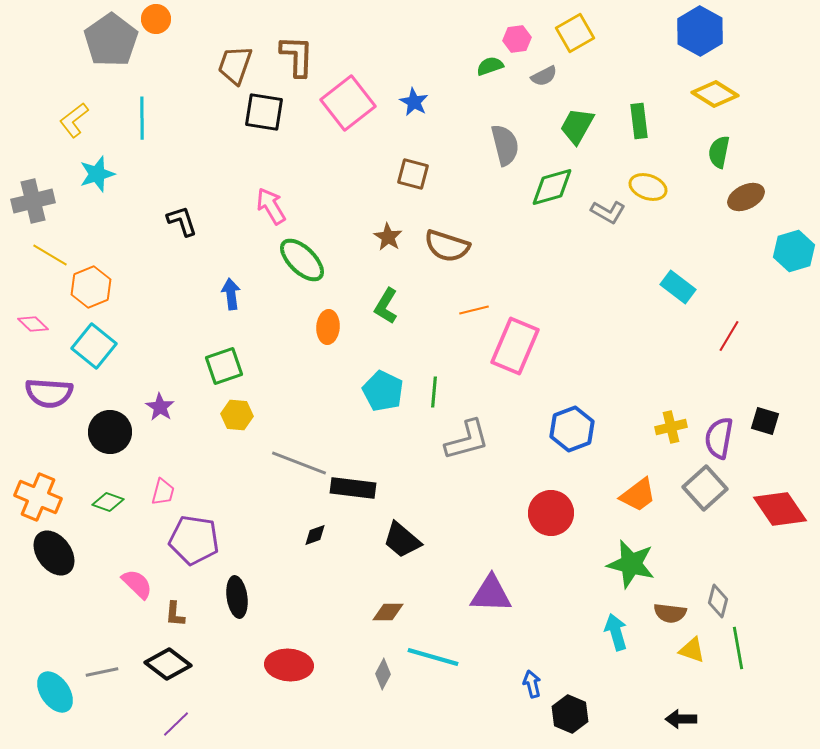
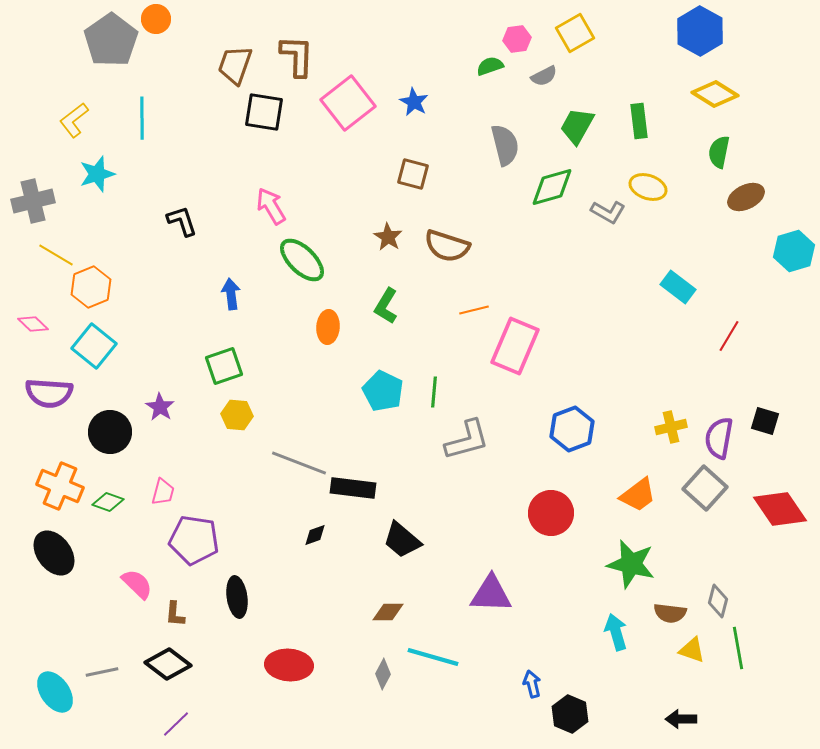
yellow line at (50, 255): moved 6 px right
gray square at (705, 488): rotated 6 degrees counterclockwise
orange cross at (38, 497): moved 22 px right, 11 px up
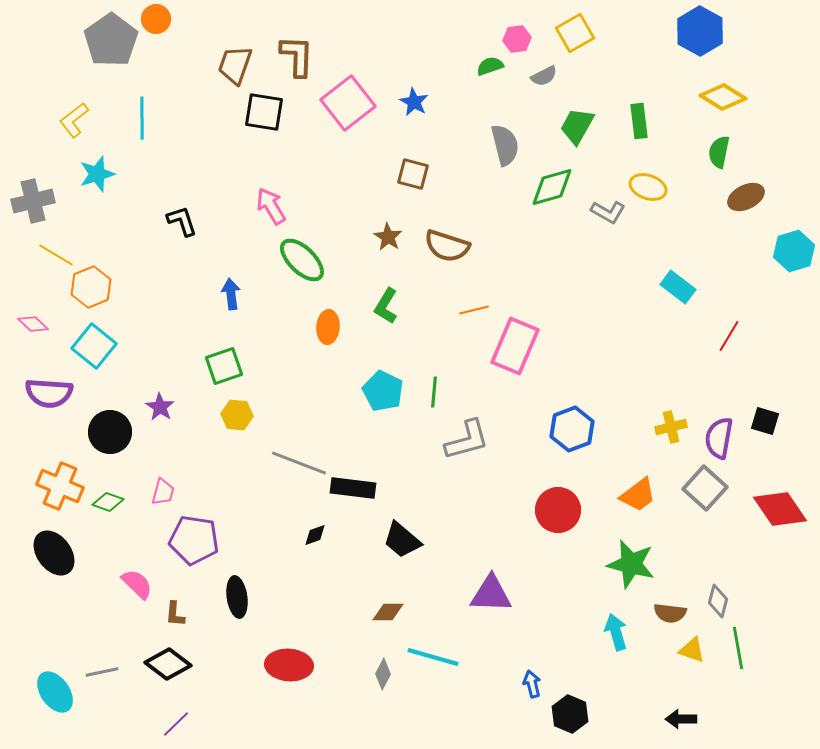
yellow diamond at (715, 94): moved 8 px right, 3 px down
red circle at (551, 513): moved 7 px right, 3 px up
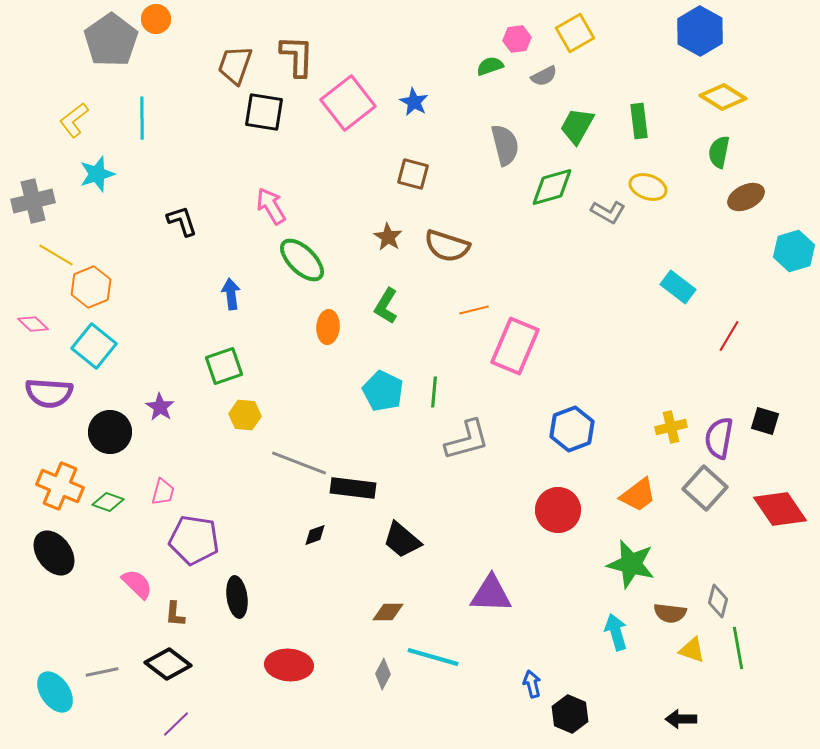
yellow hexagon at (237, 415): moved 8 px right
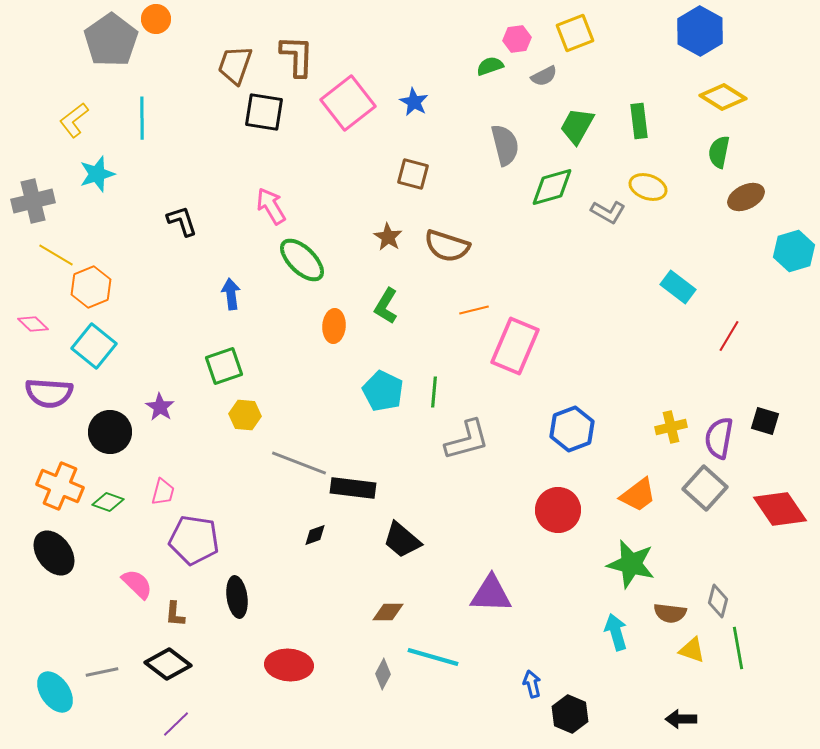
yellow square at (575, 33): rotated 9 degrees clockwise
orange ellipse at (328, 327): moved 6 px right, 1 px up
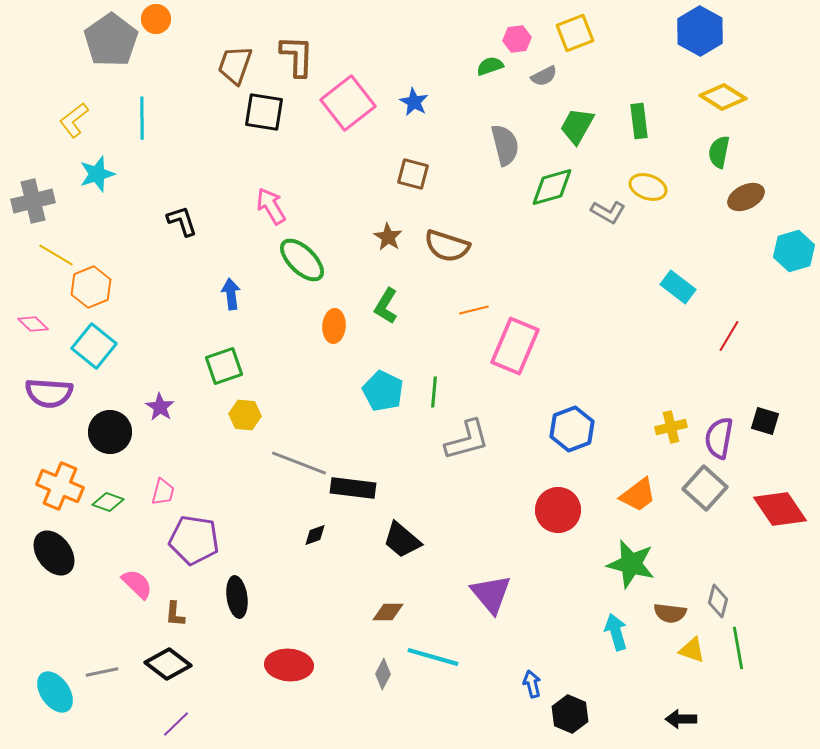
purple triangle at (491, 594): rotated 48 degrees clockwise
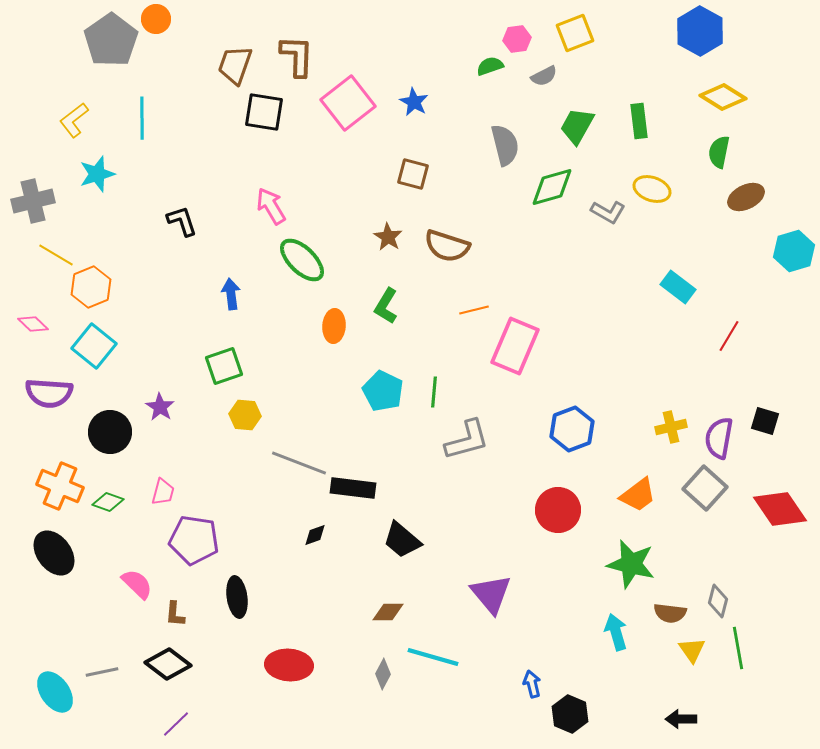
yellow ellipse at (648, 187): moved 4 px right, 2 px down
yellow triangle at (692, 650): rotated 36 degrees clockwise
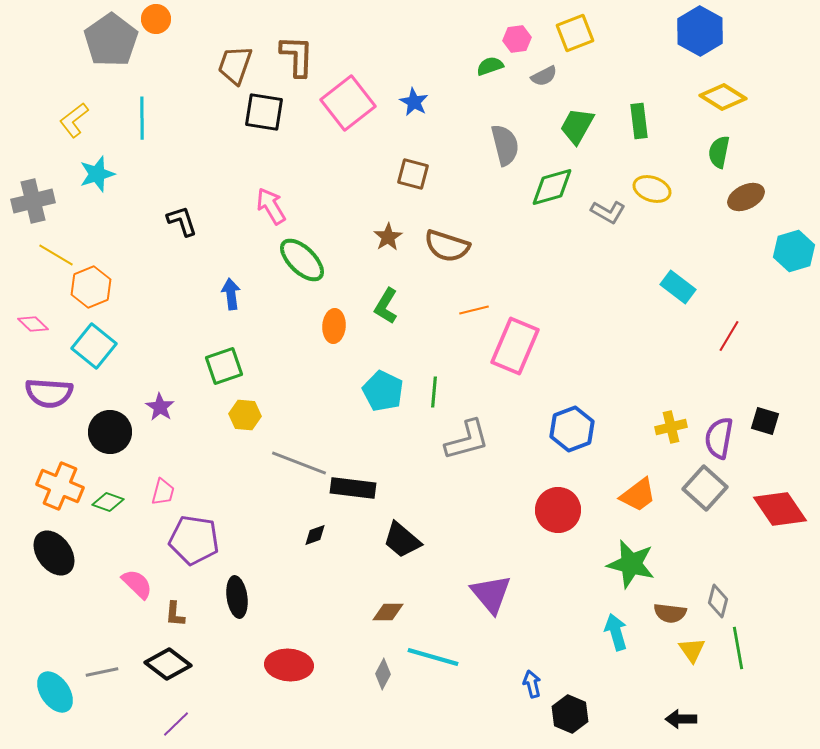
brown star at (388, 237): rotated 8 degrees clockwise
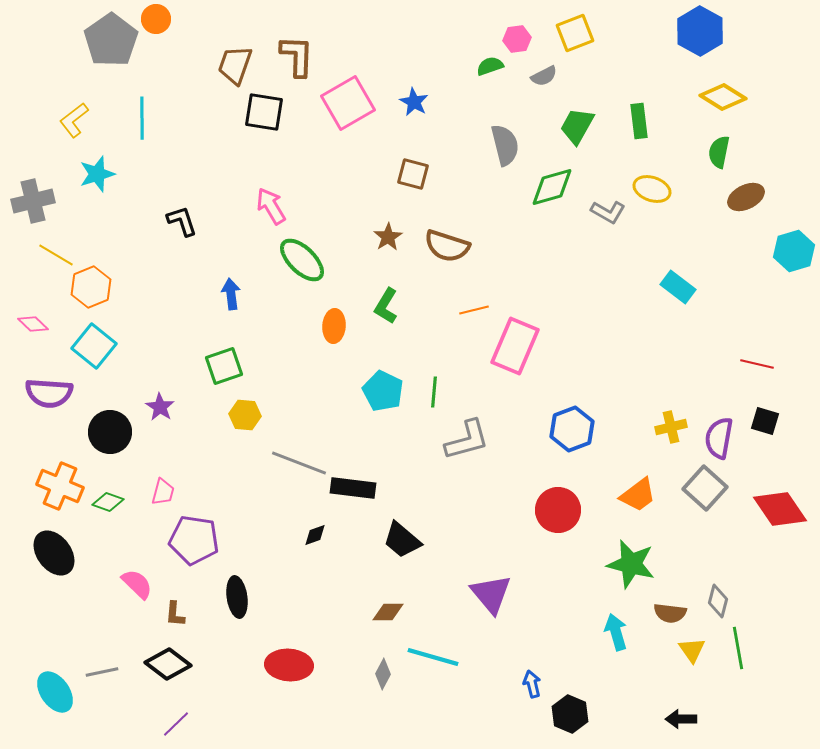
pink square at (348, 103): rotated 8 degrees clockwise
red line at (729, 336): moved 28 px right, 28 px down; rotated 72 degrees clockwise
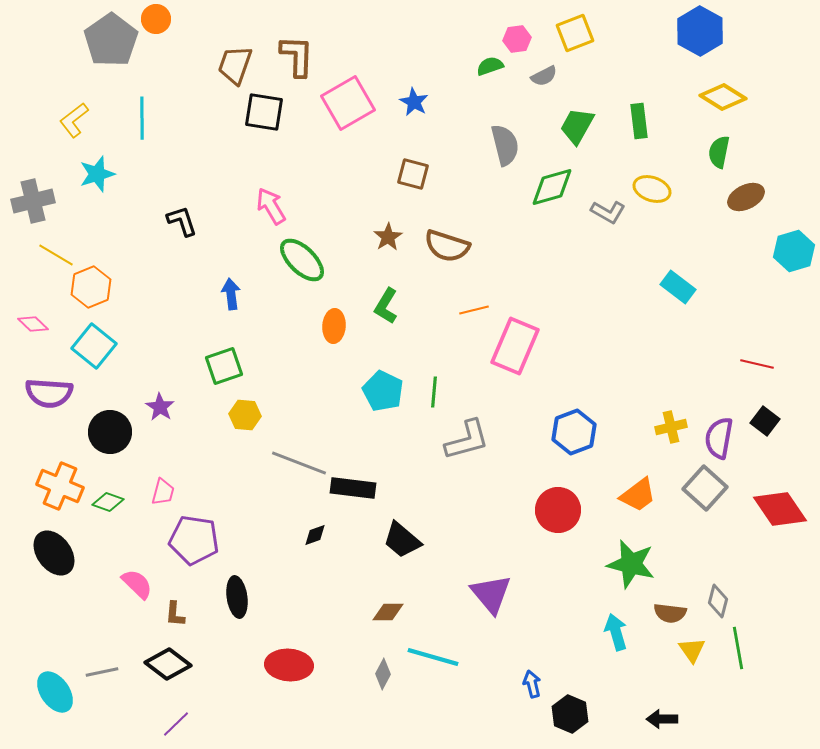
black square at (765, 421): rotated 20 degrees clockwise
blue hexagon at (572, 429): moved 2 px right, 3 px down
black arrow at (681, 719): moved 19 px left
